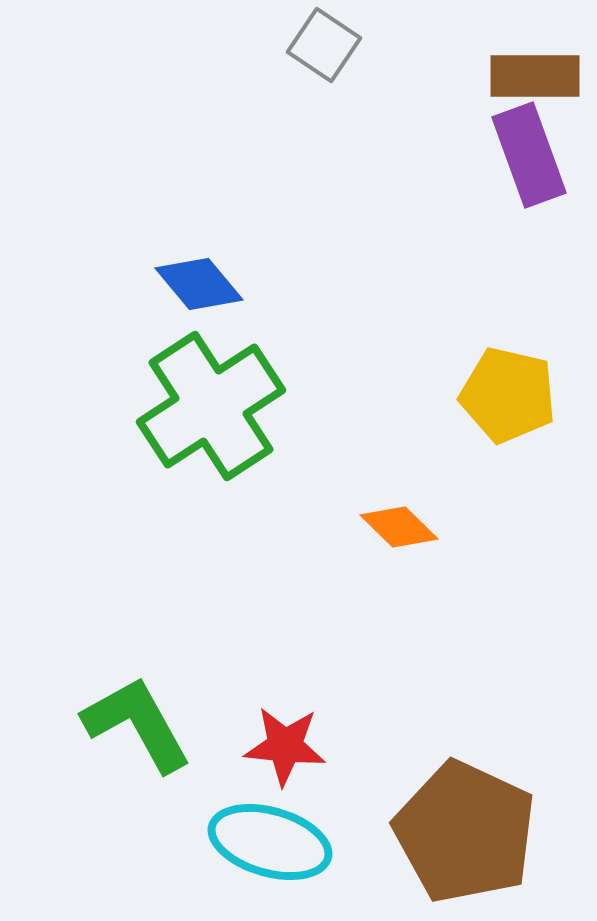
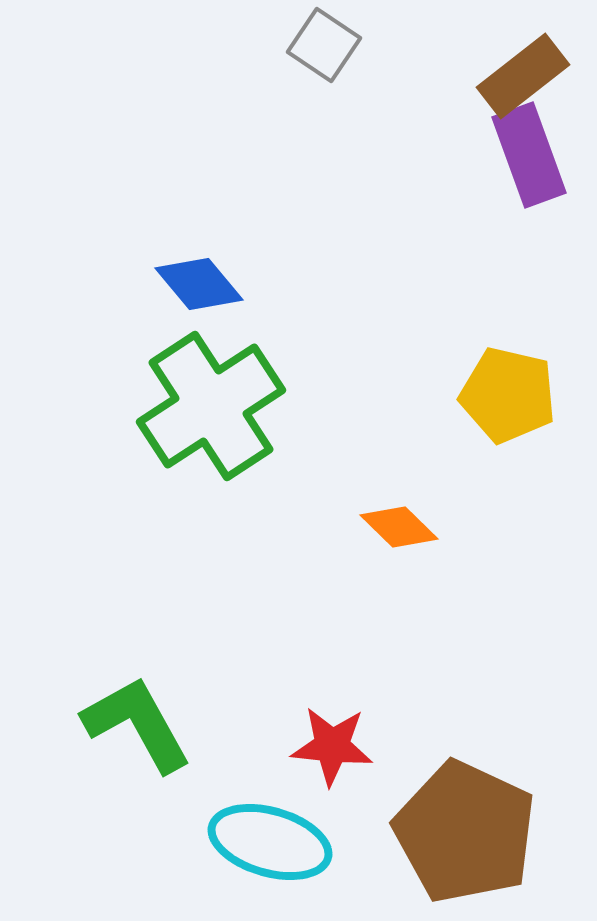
brown rectangle: moved 12 px left; rotated 38 degrees counterclockwise
red star: moved 47 px right
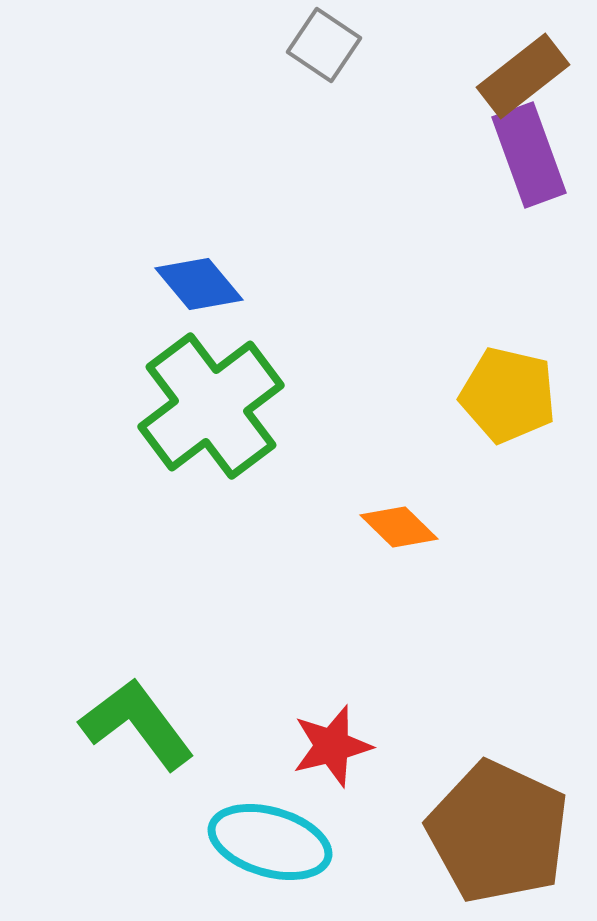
green cross: rotated 4 degrees counterclockwise
green L-shape: rotated 8 degrees counterclockwise
red star: rotated 20 degrees counterclockwise
brown pentagon: moved 33 px right
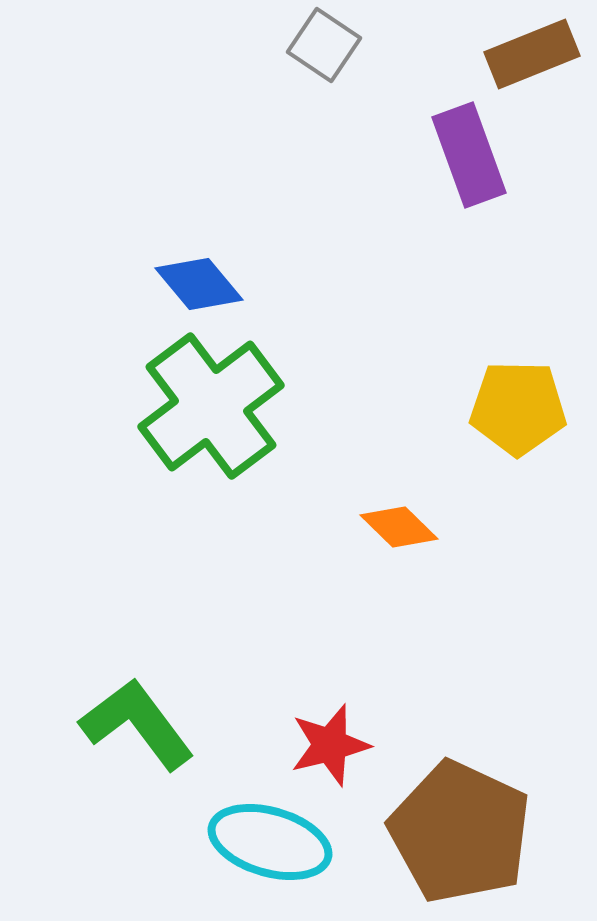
brown rectangle: moved 9 px right, 22 px up; rotated 16 degrees clockwise
purple rectangle: moved 60 px left
yellow pentagon: moved 10 px right, 13 px down; rotated 12 degrees counterclockwise
red star: moved 2 px left, 1 px up
brown pentagon: moved 38 px left
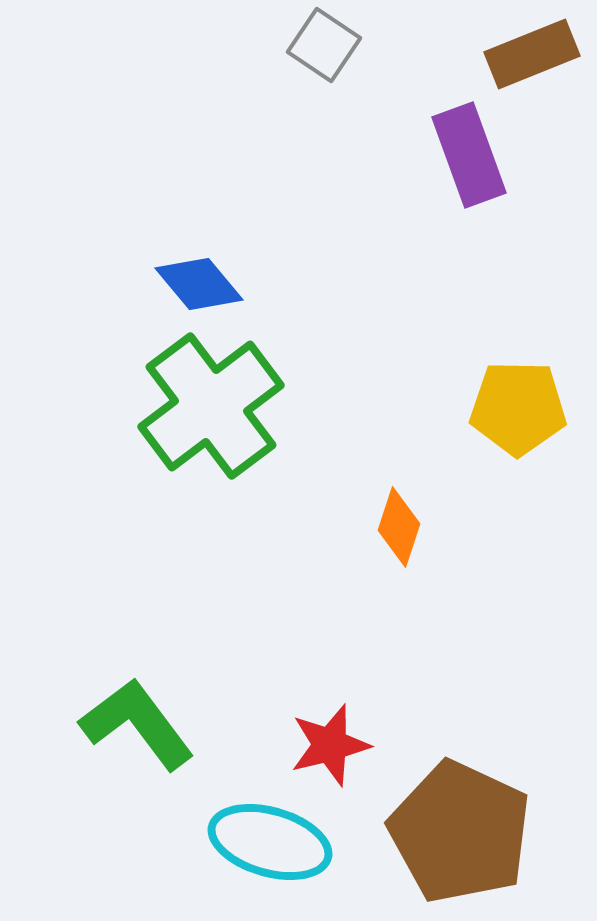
orange diamond: rotated 64 degrees clockwise
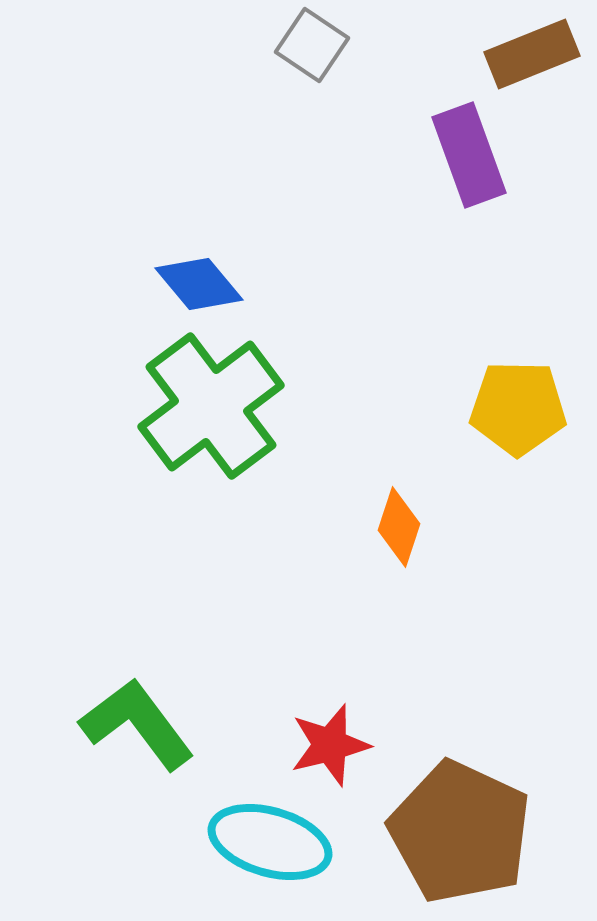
gray square: moved 12 px left
